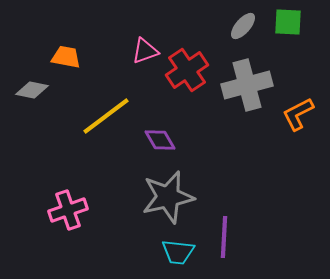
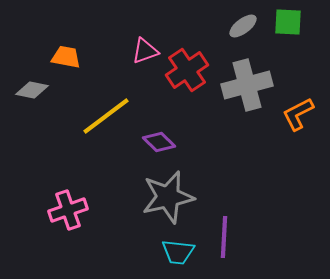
gray ellipse: rotated 12 degrees clockwise
purple diamond: moved 1 px left, 2 px down; rotated 16 degrees counterclockwise
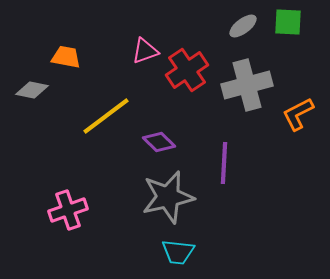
purple line: moved 74 px up
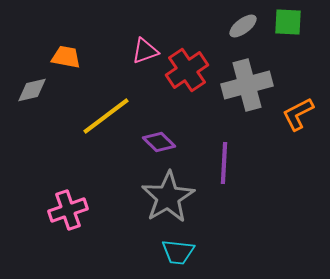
gray diamond: rotated 24 degrees counterclockwise
gray star: rotated 18 degrees counterclockwise
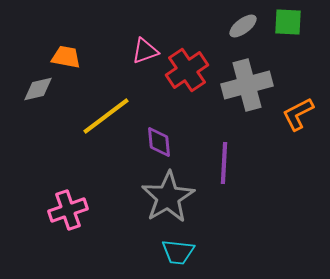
gray diamond: moved 6 px right, 1 px up
purple diamond: rotated 40 degrees clockwise
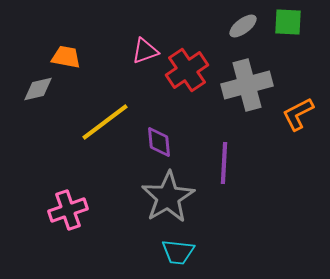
yellow line: moved 1 px left, 6 px down
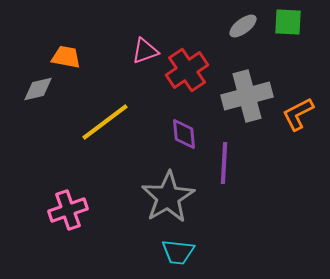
gray cross: moved 11 px down
purple diamond: moved 25 px right, 8 px up
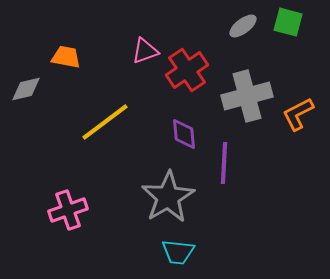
green square: rotated 12 degrees clockwise
gray diamond: moved 12 px left
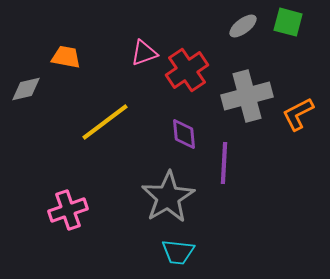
pink triangle: moved 1 px left, 2 px down
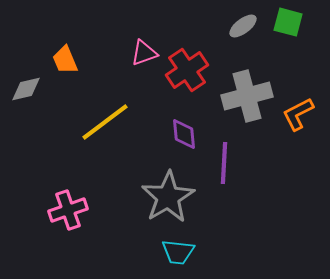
orange trapezoid: moved 1 px left, 3 px down; rotated 124 degrees counterclockwise
